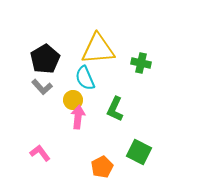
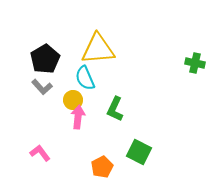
green cross: moved 54 px right
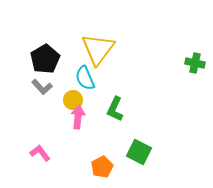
yellow triangle: rotated 48 degrees counterclockwise
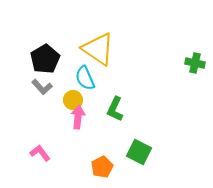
yellow triangle: rotated 33 degrees counterclockwise
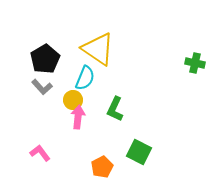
cyan semicircle: rotated 135 degrees counterclockwise
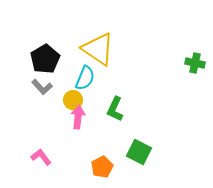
pink L-shape: moved 1 px right, 4 px down
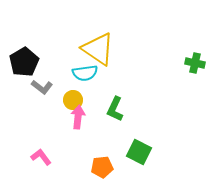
black pentagon: moved 21 px left, 3 px down
cyan semicircle: moved 5 px up; rotated 60 degrees clockwise
gray L-shape: rotated 10 degrees counterclockwise
orange pentagon: rotated 20 degrees clockwise
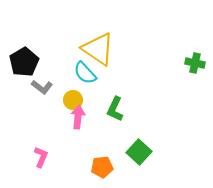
cyan semicircle: rotated 55 degrees clockwise
green square: rotated 15 degrees clockwise
pink L-shape: rotated 60 degrees clockwise
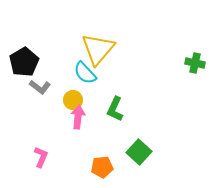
yellow triangle: rotated 36 degrees clockwise
gray L-shape: moved 2 px left
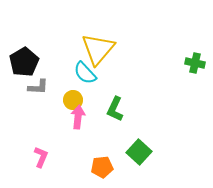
gray L-shape: moved 2 px left; rotated 35 degrees counterclockwise
